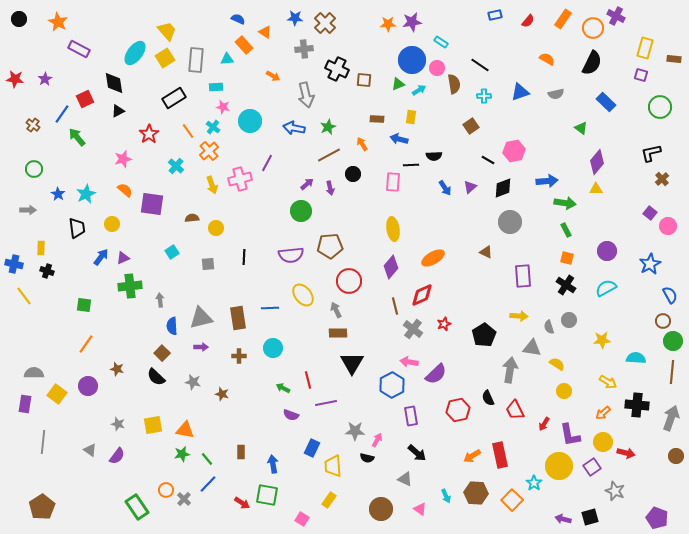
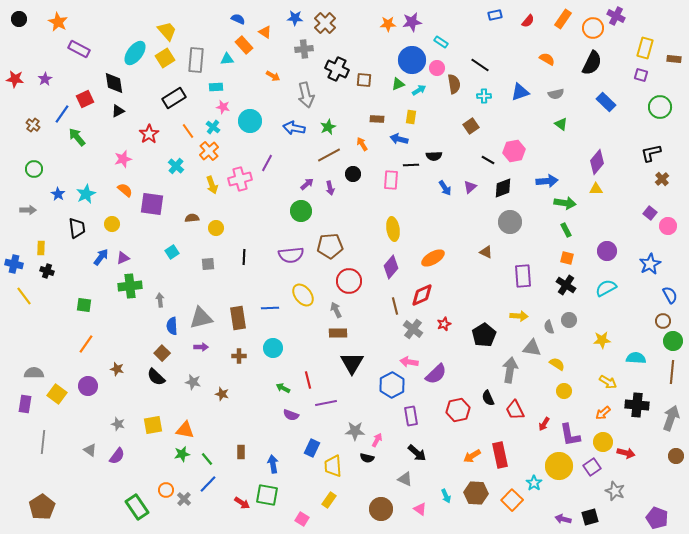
green triangle at (581, 128): moved 20 px left, 4 px up
pink rectangle at (393, 182): moved 2 px left, 2 px up
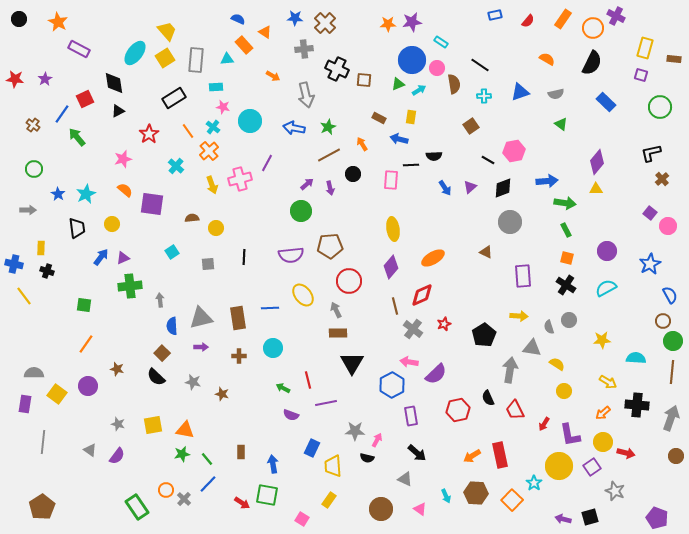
brown rectangle at (377, 119): moved 2 px right, 1 px up; rotated 24 degrees clockwise
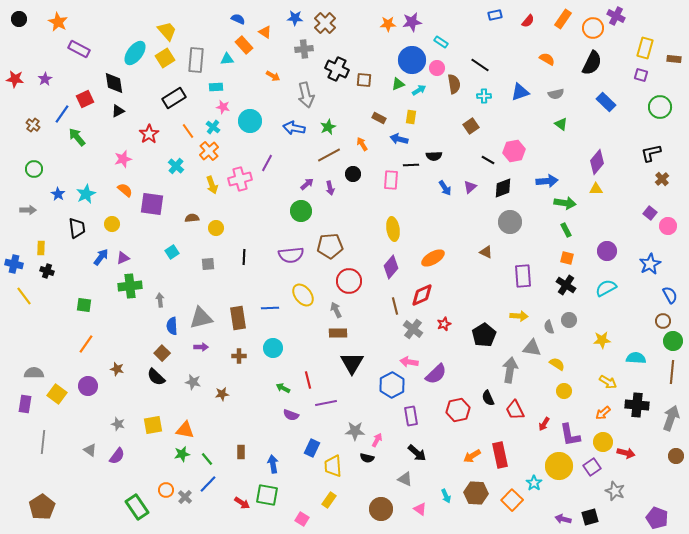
brown star at (222, 394): rotated 24 degrees counterclockwise
gray cross at (184, 499): moved 1 px right, 2 px up
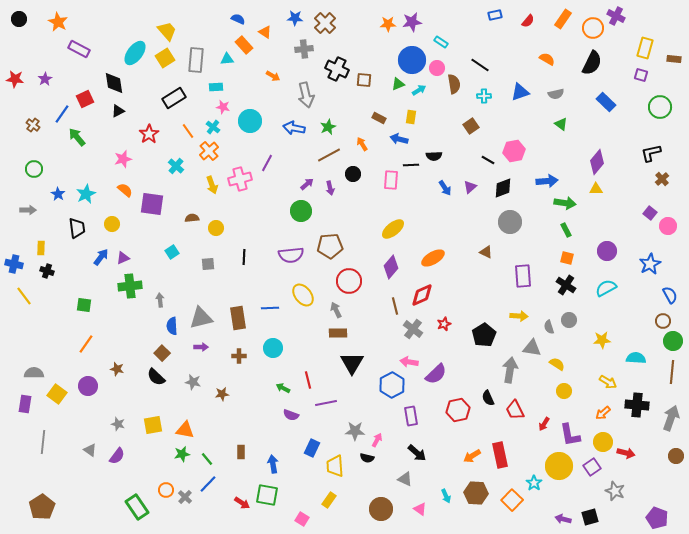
yellow ellipse at (393, 229): rotated 60 degrees clockwise
yellow trapezoid at (333, 466): moved 2 px right
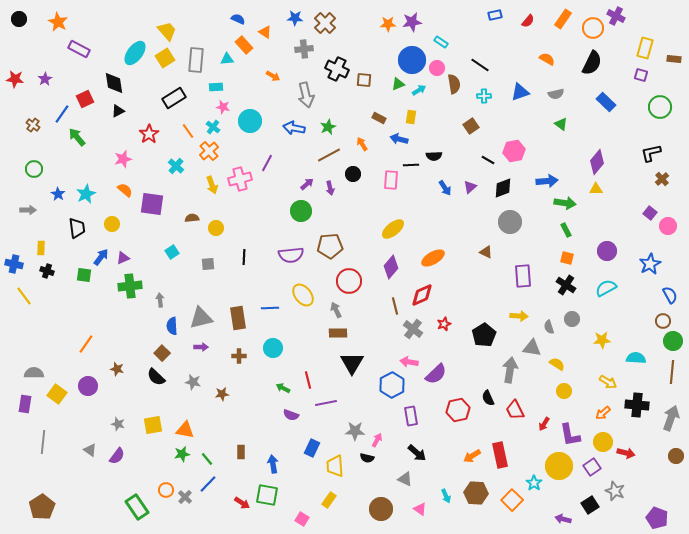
green square at (84, 305): moved 30 px up
gray circle at (569, 320): moved 3 px right, 1 px up
black square at (590, 517): moved 12 px up; rotated 18 degrees counterclockwise
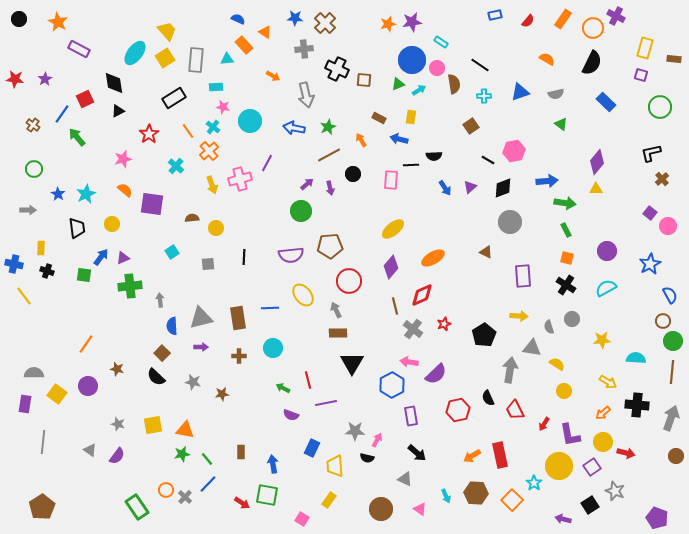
orange star at (388, 24): rotated 14 degrees counterclockwise
orange arrow at (362, 144): moved 1 px left, 4 px up
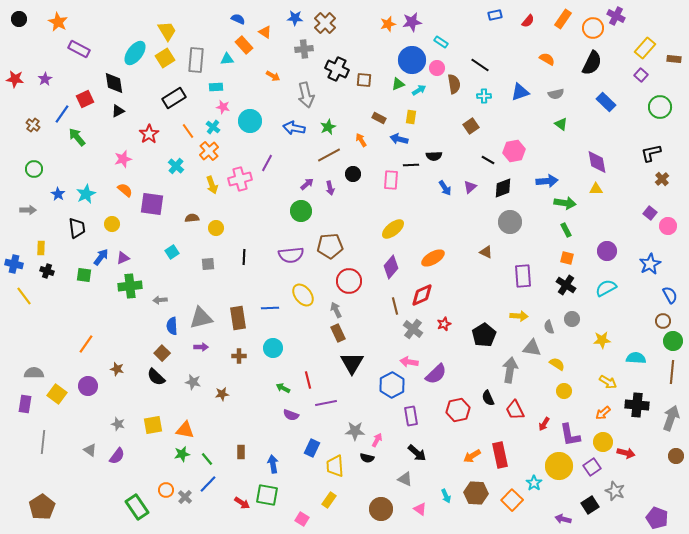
yellow trapezoid at (167, 31): rotated 10 degrees clockwise
yellow rectangle at (645, 48): rotated 25 degrees clockwise
purple square at (641, 75): rotated 24 degrees clockwise
purple diamond at (597, 162): rotated 50 degrees counterclockwise
gray arrow at (160, 300): rotated 88 degrees counterclockwise
brown rectangle at (338, 333): rotated 66 degrees clockwise
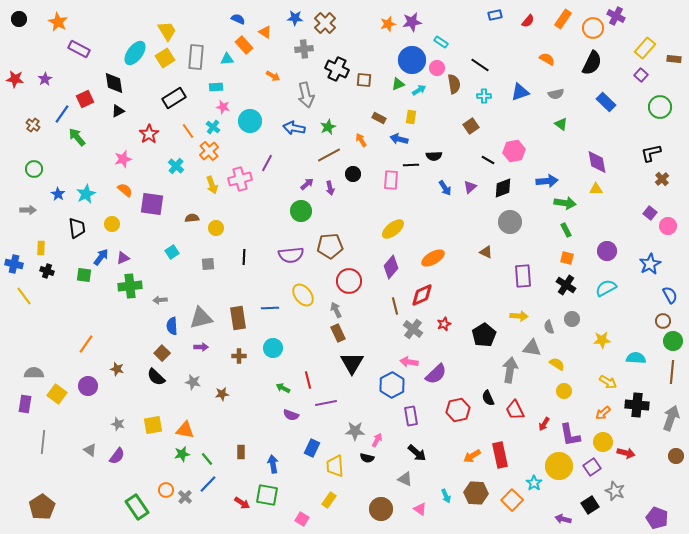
gray rectangle at (196, 60): moved 3 px up
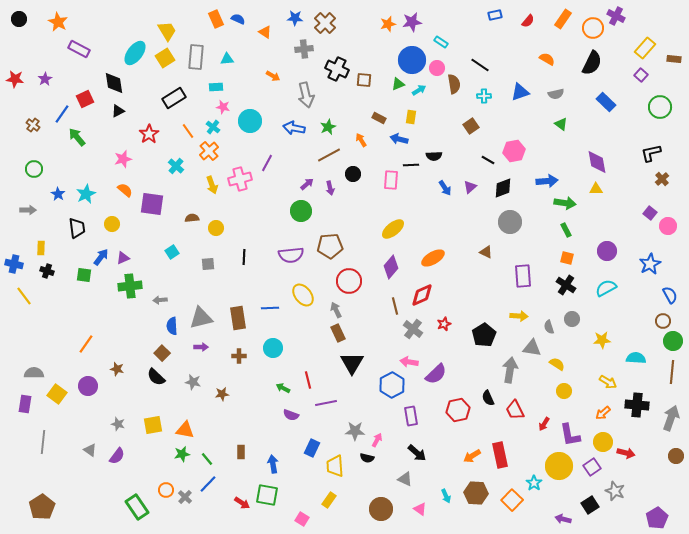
orange rectangle at (244, 45): moved 28 px left, 26 px up; rotated 18 degrees clockwise
purple pentagon at (657, 518): rotated 20 degrees clockwise
